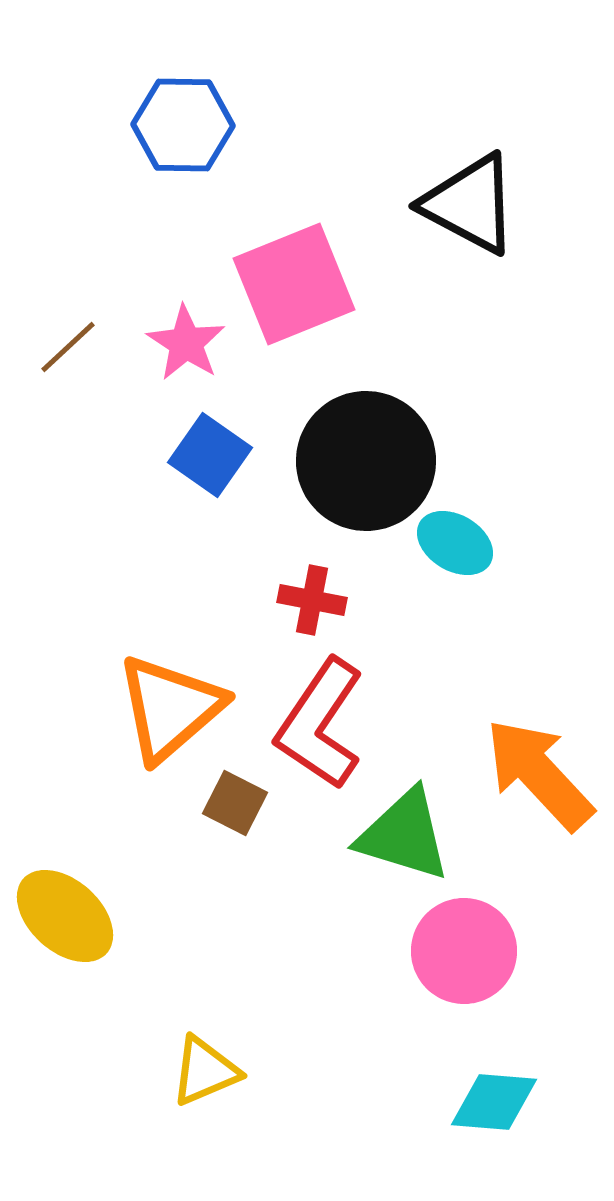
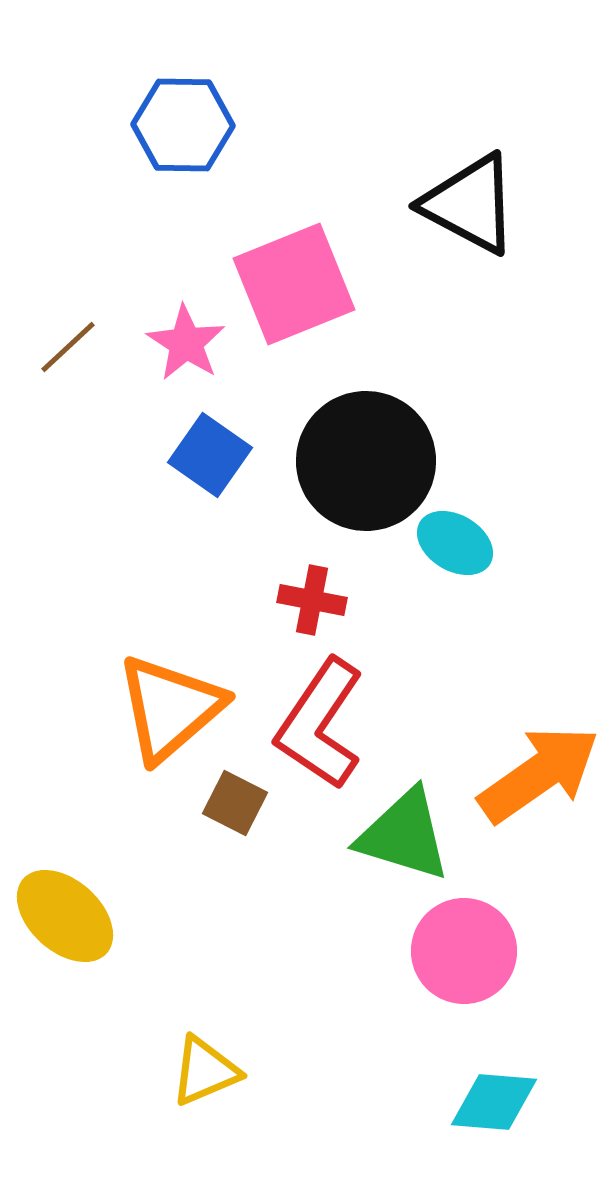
orange arrow: rotated 98 degrees clockwise
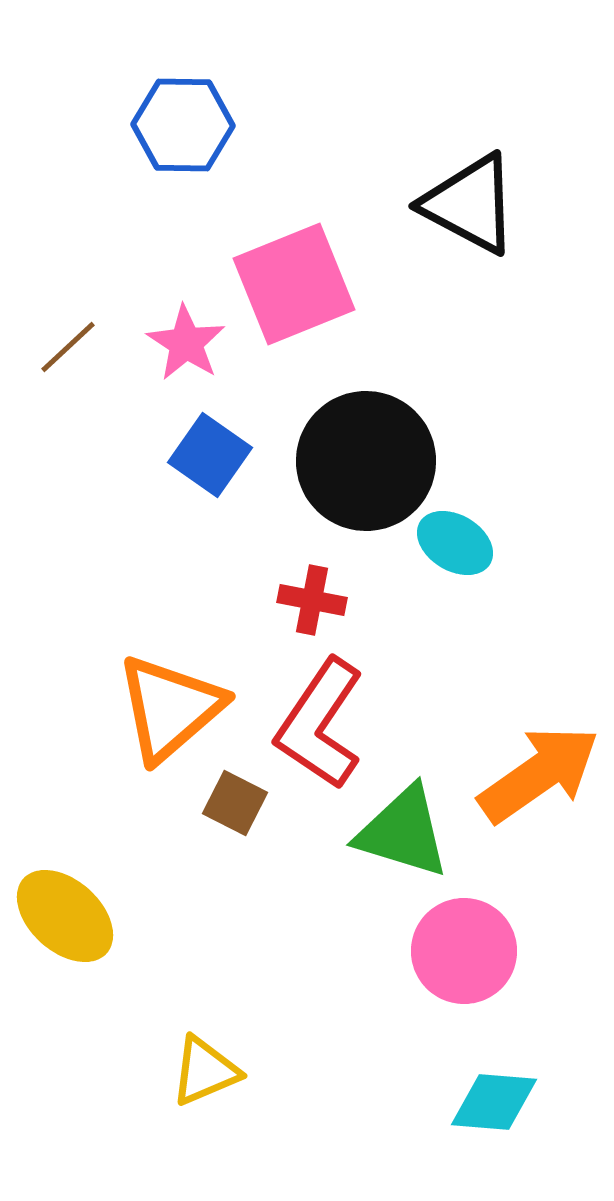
green triangle: moved 1 px left, 3 px up
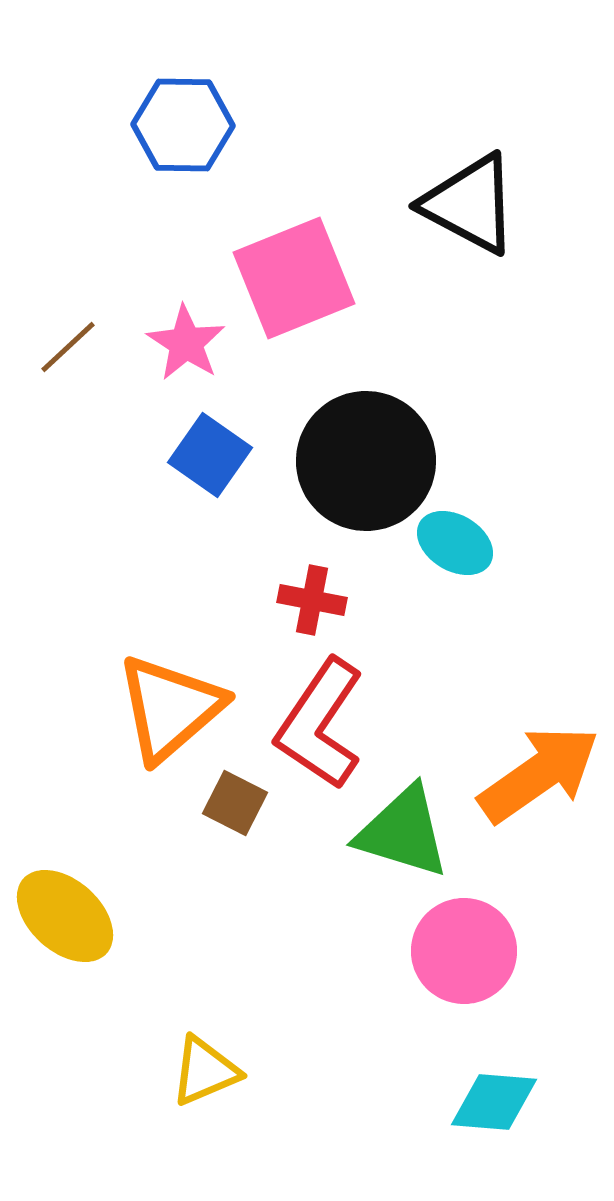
pink square: moved 6 px up
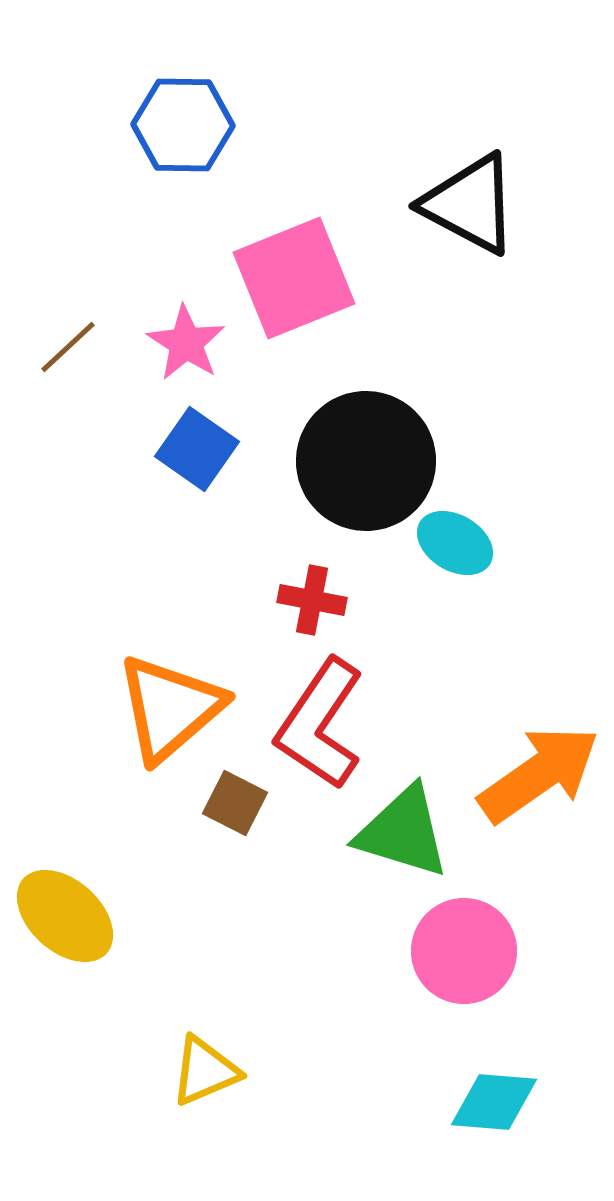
blue square: moved 13 px left, 6 px up
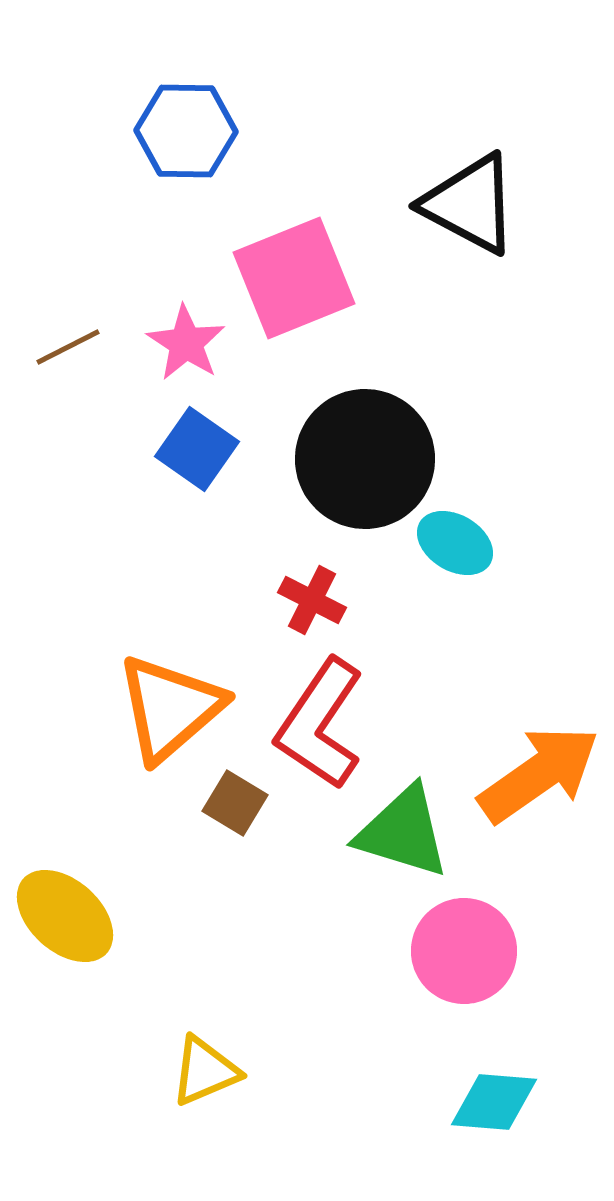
blue hexagon: moved 3 px right, 6 px down
brown line: rotated 16 degrees clockwise
black circle: moved 1 px left, 2 px up
red cross: rotated 16 degrees clockwise
brown square: rotated 4 degrees clockwise
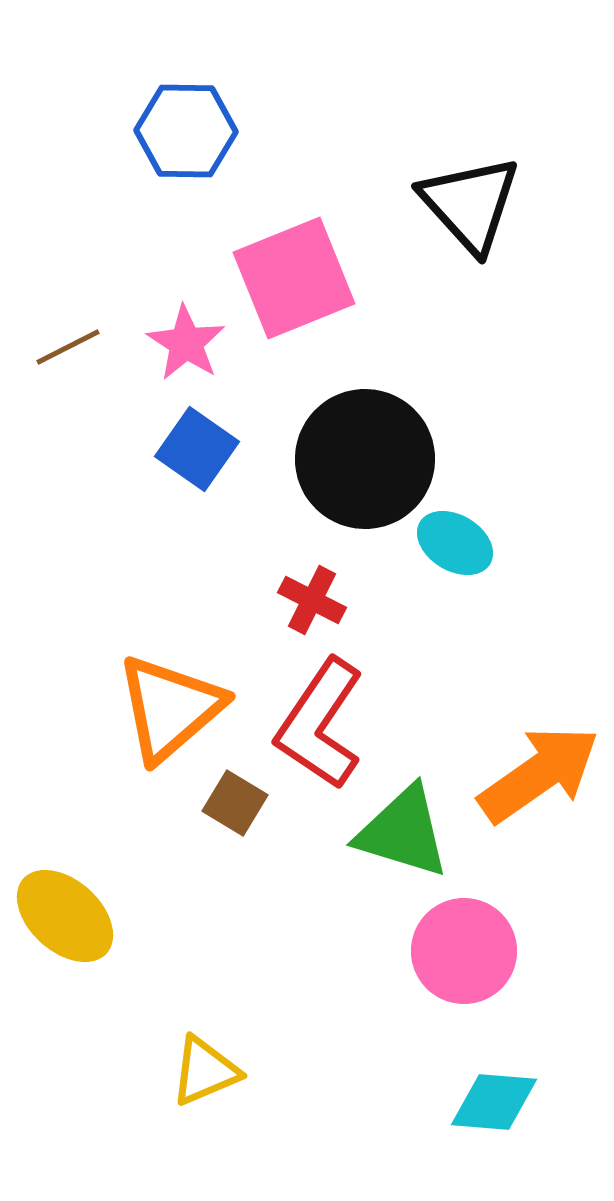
black triangle: rotated 20 degrees clockwise
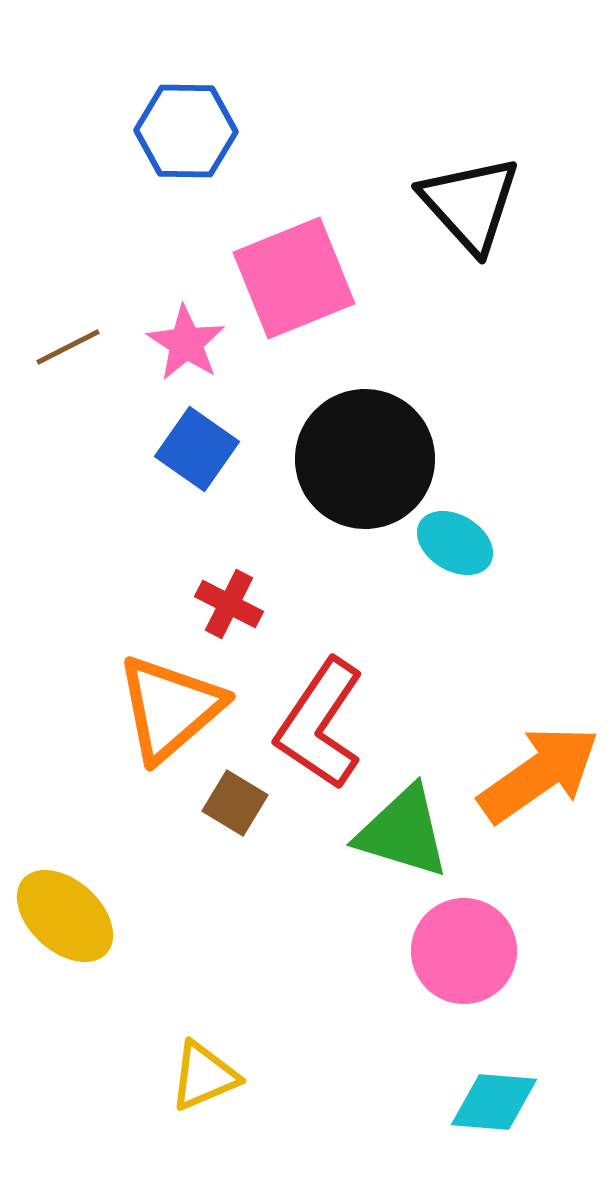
red cross: moved 83 px left, 4 px down
yellow triangle: moved 1 px left, 5 px down
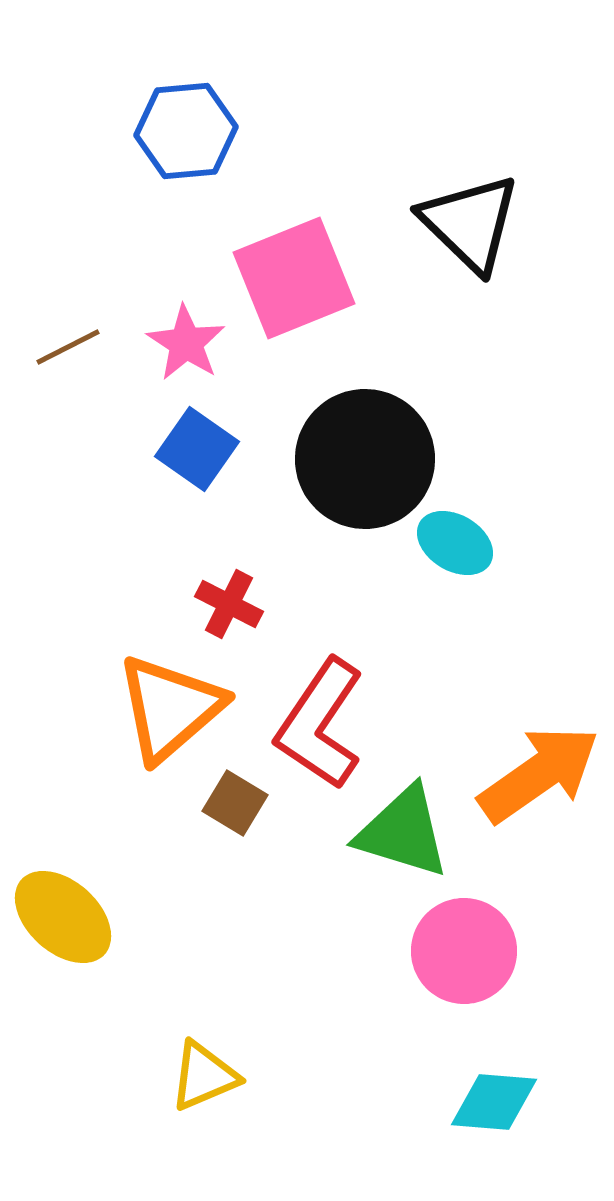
blue hexagon: rotated 6 degrees counterclockwise
black triangle: moved 19 px down; rotated 4 degrees counterclockwise
yellow ellipse: moved 2 px left, 1 px down
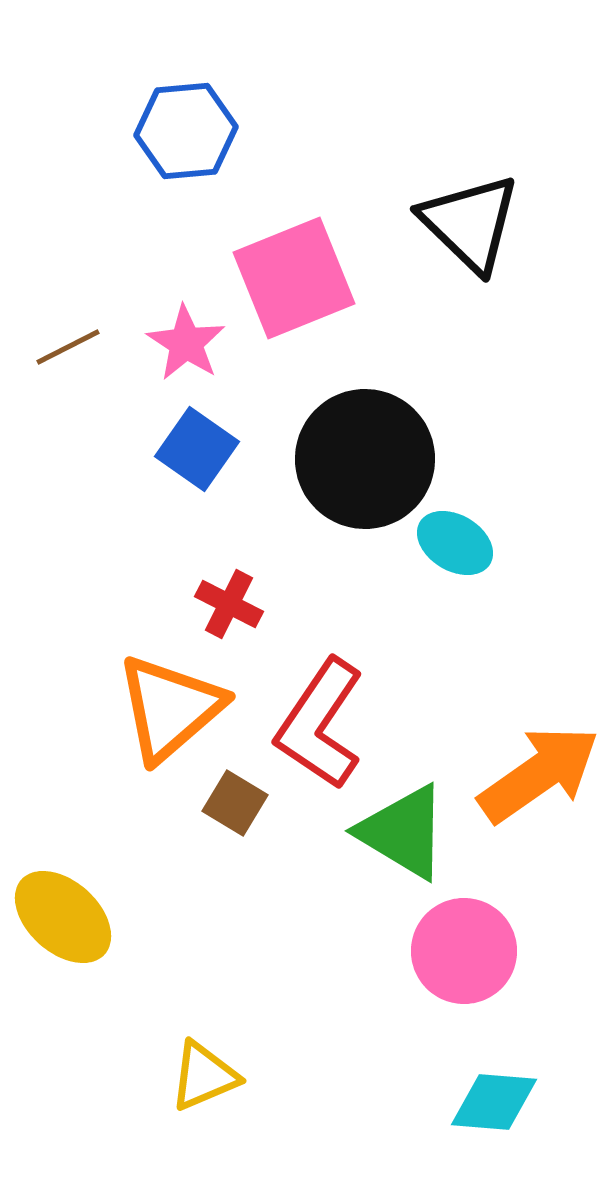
green triangle: rotated 14 degrees clockwise
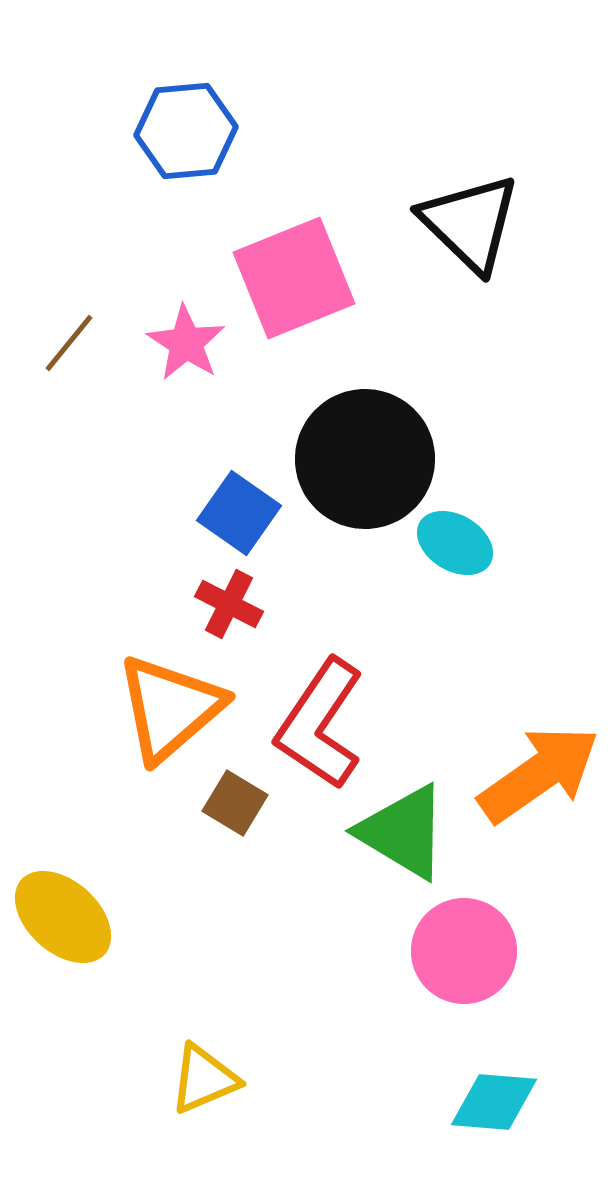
brown line: moved 1 px right, 4 px up; rotated 24 degrees counterclockwise
blue square: moved 42 px right, 64 px down
yellow triangle: moved 3 px down
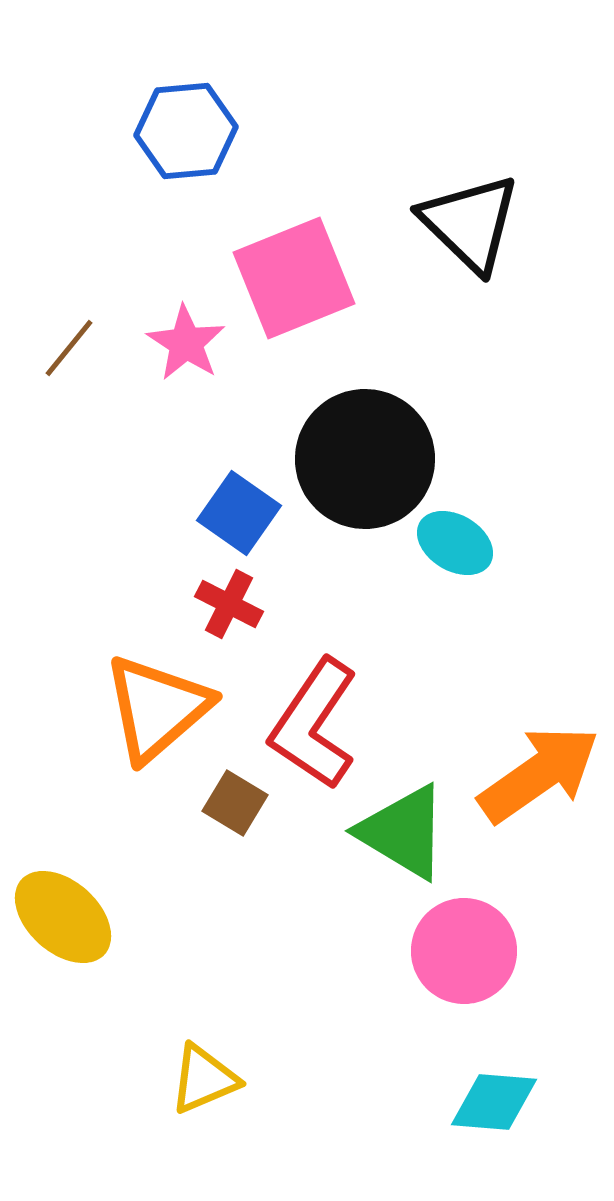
brown line: moved 5 px down
orange triangle: moved 13 px left
red L-shape: moved 6 px left
